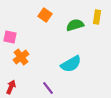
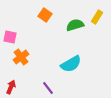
yellow rectangle: rotated 24 degrees clockwise
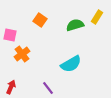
orange square: moved 5 px left, 5 px down
pink square: moved 2 px up
orange cross: moved 1 px right, 3 px up
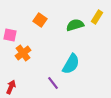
orange cross: moved 1 px right, 1 px up
cyan semicircle: rotated 30 degrees counterclockwise
purple line: moved 5 px right, 5 px up
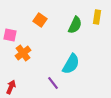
yellow rectangle: rotated 24 degrees counterclockwise
green semicircle: rotated 132 degrees clockwise
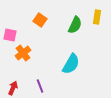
purple line: moved 13 px left, 3 px down; rotated 16 degrees clockwise
red arrow: moved 2 px right, 1 px down
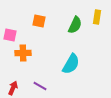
orange square: moved 1 px left, 1 px down; rotated 24 degrees counterclockwise
orange cross: rotated 35 degrees clockwise
purple line: rotated 40 degrees counterclockwise
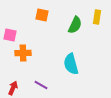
orange square: moved 3 px right, 6 px up
cyan semicircle: rotated 135 degrees clockwise
purple line: moved 1 px right, 1 px up
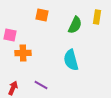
cyan semicircle: moved 4 px up
